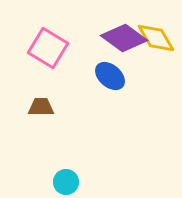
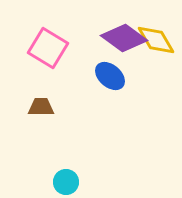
yellow diamond: moved 2 px down
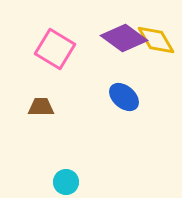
pink square: moved 7 px right, 1 px down
blue ellipse: moved 14 px right, 21 px down
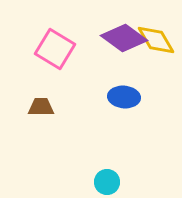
blue ellipse: rotated 36 degrees counterclockwise
cyan circle: moved 41 px right
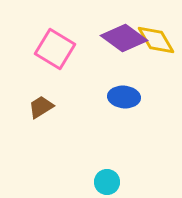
brown trapezoid: rotated 32 degrees counterclockwise
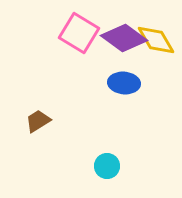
pink square: moved 24 px right, 16 px up
blue ellipse: moved 14 px up
brown trapezoid: moved 3 px left, 14 px down
cyan circle: moved 16 px up
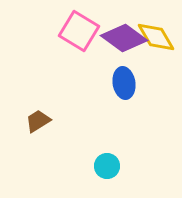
pink square: moved 2 px up
yellow diamond: moved 3 px up
blue ellipse: rotated 76 degrees clockwise
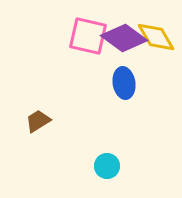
pink square: moved 9 px right, 5 px down; rotated 18 degrees counterclockwise
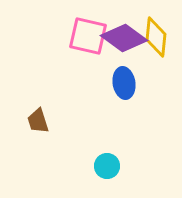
yellow diamond: rotated 36 degrees clockwise
brown trapezoid: rotated 76 degrees counterclockwise
